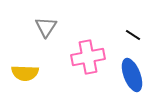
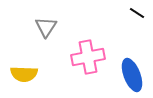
black line: moved 4 px right, 22 px up
yellow semicircle: moved 1 px left, 1 px down
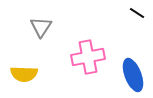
gray triangle: moved 5 px left
blue ellipse: moved 1 px right
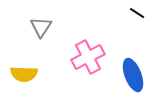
pink cross: rotated 16 degrees counterclockwise
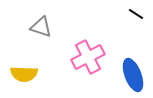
black line: moved 1 px left, 1 px down
gray triangle: rotated 45 degrees counterclockwise
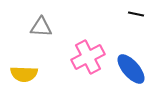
black line: rotated 21 degrees counterclockwise
gray triangle: rotated 15 degrees counterclockwise
blue ellipse: moved 2 px left, 6 px up; rotated 20 degrees counterclockwise
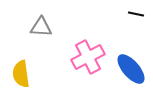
yellow semicircle: moved 3 px left; rotated 80 degrees clockwise
